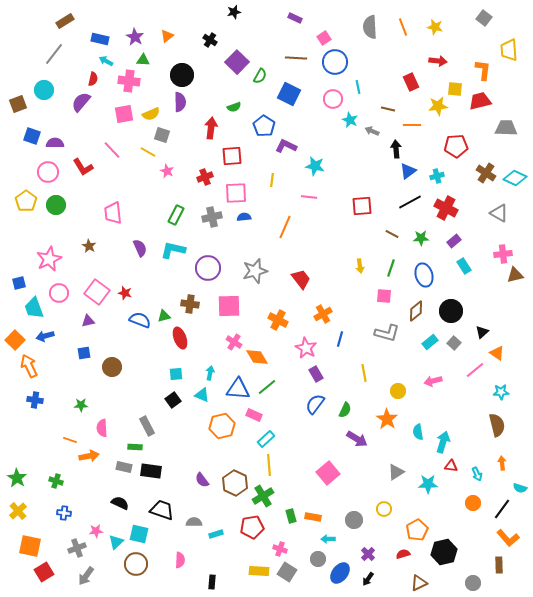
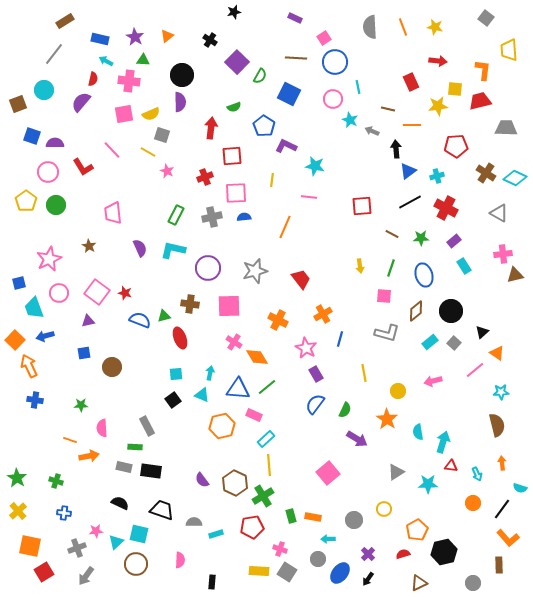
gray square at (484, 18): moved 2 px right
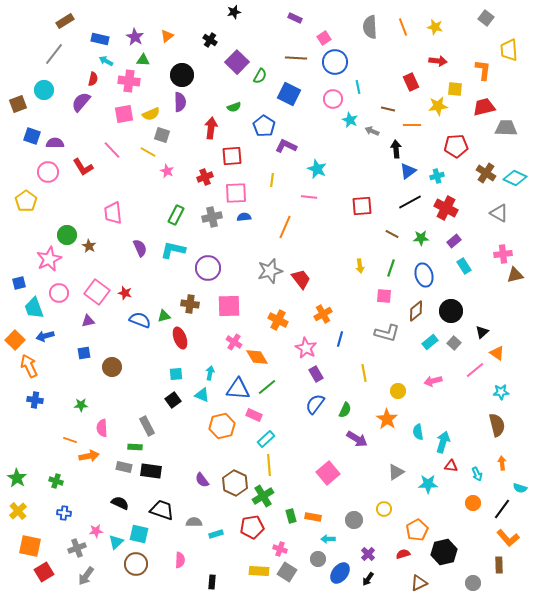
red trapezoid at (480, 101): moved 4 px right, 6 px down
cyan star at (315, 166): moved 2 px right, 3 px down; rotated 12 degrees clockwise
green circle at (56, 205): moved 11 px right, 30 px down
gray star at (255, 271): moved 15 px right
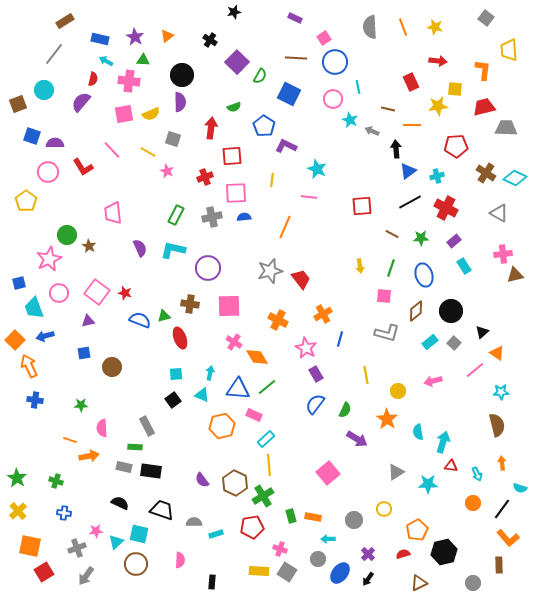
gray square at (162, 135): moved 11 px right, 4 px down
yellow line at (364, 373): moved 2 px right, 2 px down
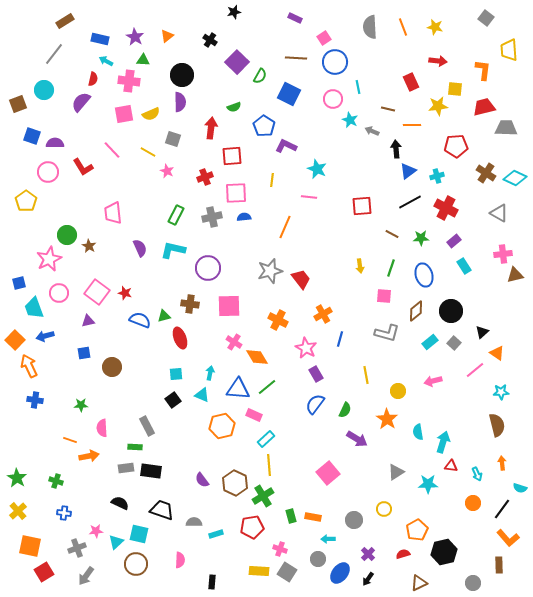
gray rectangle at (124, 467): moved 2 px right, 1 px down; rotated 21 degrees counterclockwise
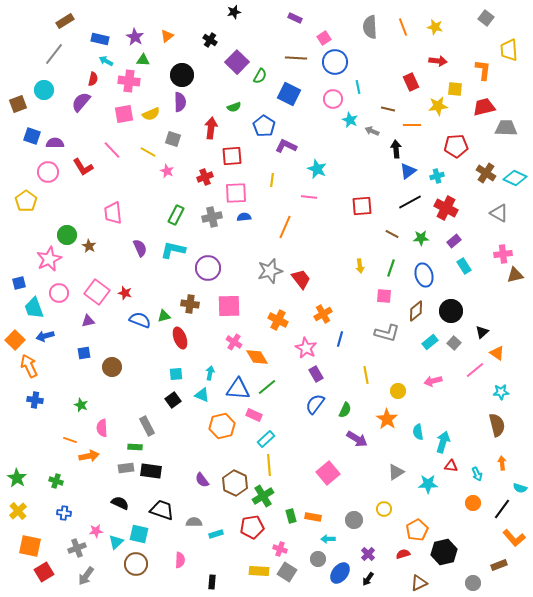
green star at (81, 405): rotated 24 degrees clockwise
orange L-shape at (508, 538): moved 6 px right
brown rectangle at (499, 565): rotated 70 degrees clockwise
